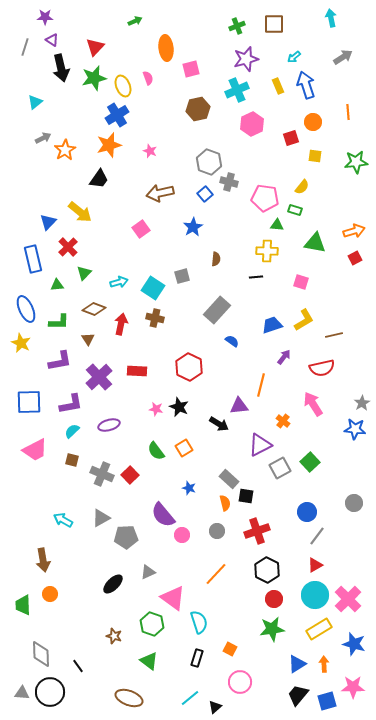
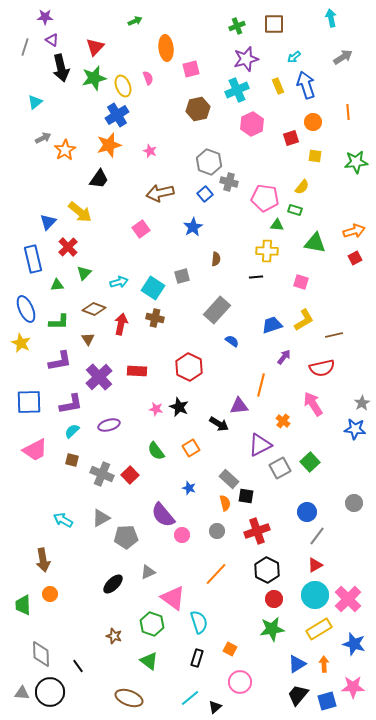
orange square at (184, 448): moved 7 px right
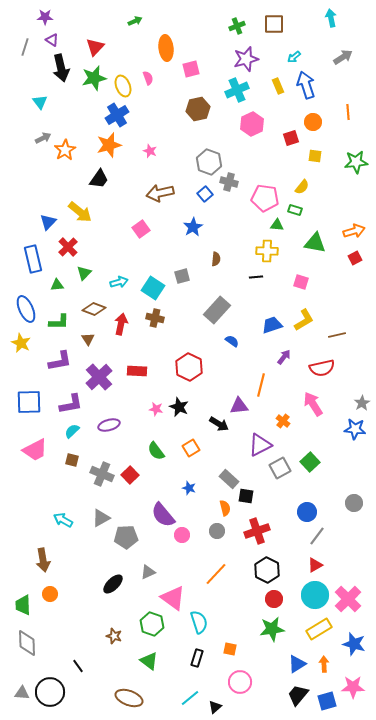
cyan triangle at (35, 102): moved 5 px right; rotated 28 degrees counterclockwise
brown line at (334, 335): moved 3 px right
orange semicircle at (225, 503): moved 5 px down
orange square at (230, 649): rotated 16 degrees counterclockwise
gray diamond at (41, 654): moved 14 px left, 11 px up
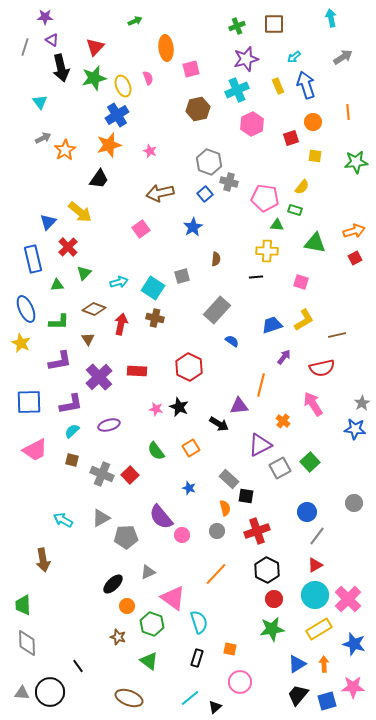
purple semicircle at (163, 515): moved 2 px left, 2 px down
orange circle at (50, 594): moved 77 px right, 12 px down
brown star at (114, 636): moved 4 px right, 1 px down
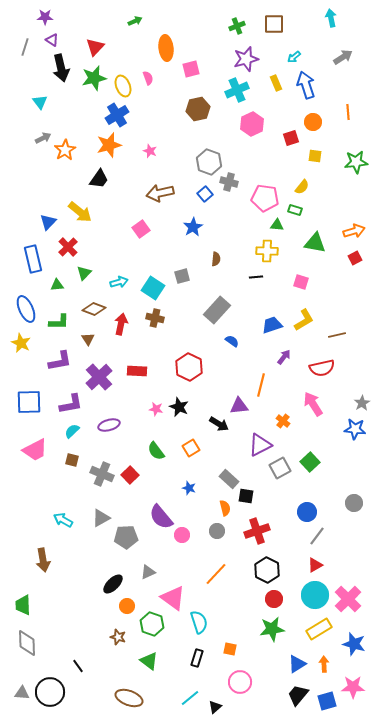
yellow rectangle at (278, 86): moved 2 px left, 3 px up
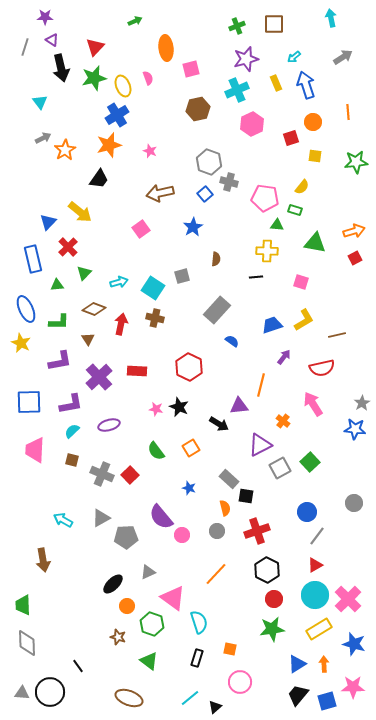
pink trapezoid at (35, 450): rotated 120 degrees clockwise
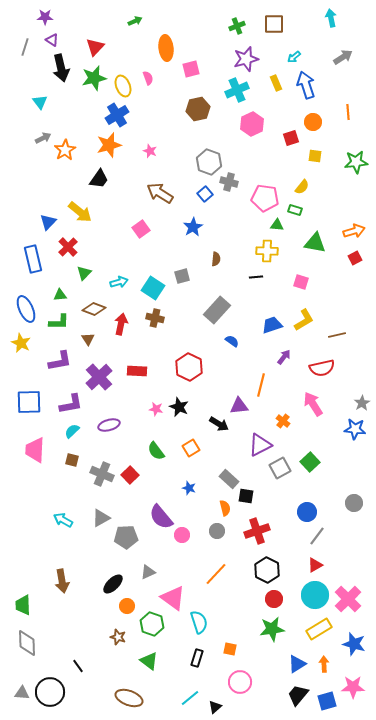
brown arrow at (160, 193): rotated 44 degrees clockwise
green triangle at (57, 285): moved 3 px right, 10 px down
brown arrow at (43, 560): moved 19 px right, 21 px down
